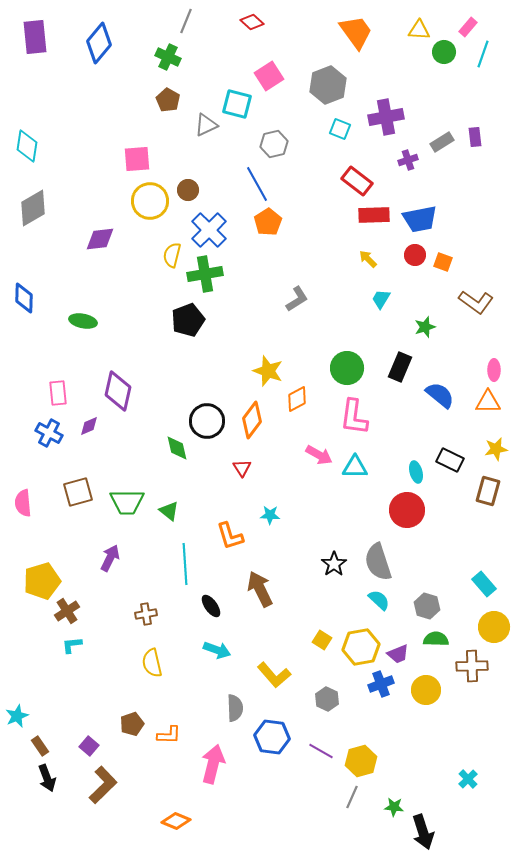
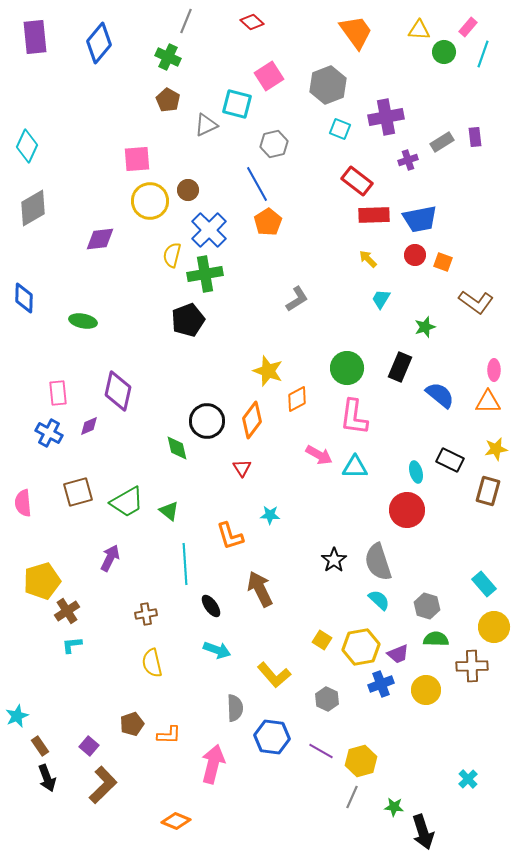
cyan diamond at (27, 146): rotated 16 degrees clockwise
green trapezoid at (127, 502): rotated 30 degrees counterclockwise
black star at (334, 564): moved 4 px up
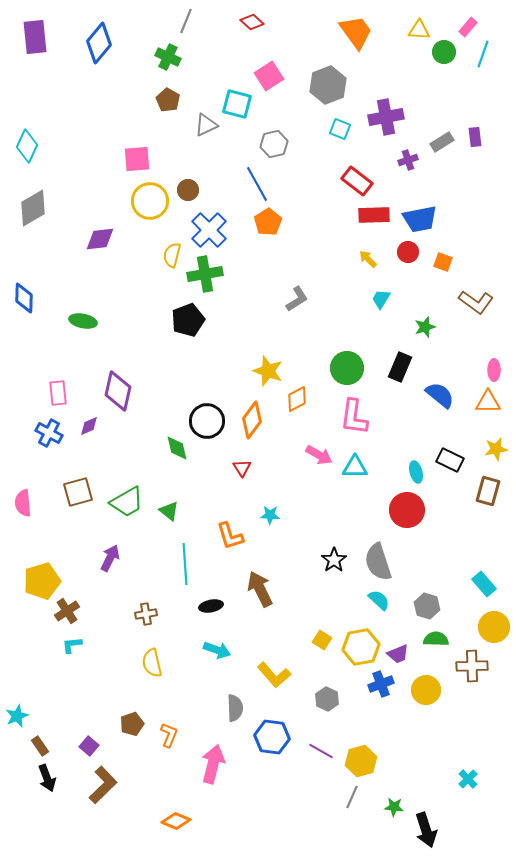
red circle at (415, 255): moved 7 px left, 3 px up
black ellipse at (211, 606): rotated 65 degrees counterclockwise
orange L-shape at (169, 735): rotated 70 degrees counterclockwise
black arrow at (423, 832): moved 3 px right, 2 px up
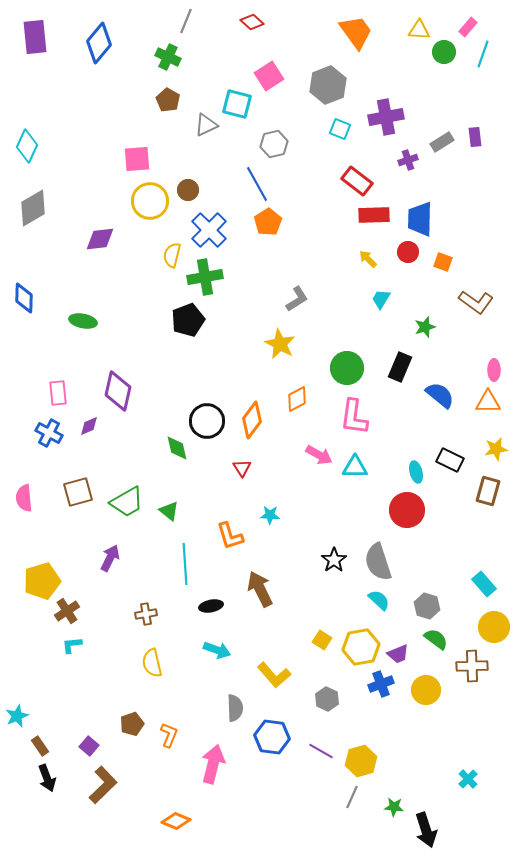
blue trapezoid at (420, 219): rotated 102 degrees clockwise
green cross at (205, 274): moved 3 px down
yellow star at (268, 371): moved 12 px right, 27 px up; rotated 8 degrees clockwise
pink semicircle at (23, 503): moved 1 px right, 5 px up
green semicircle at (436, 639): rotated 35 degrees clockwise
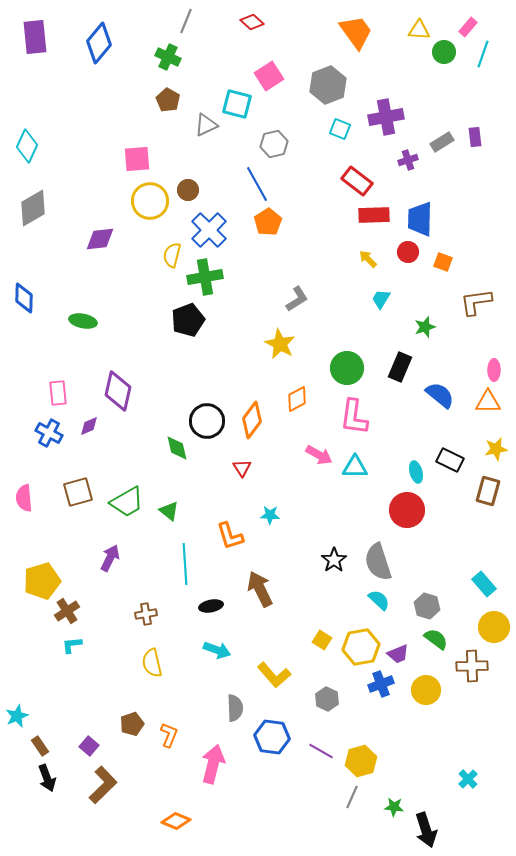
brown L-shape at (476, 302): rotated 136 degrees clockwise
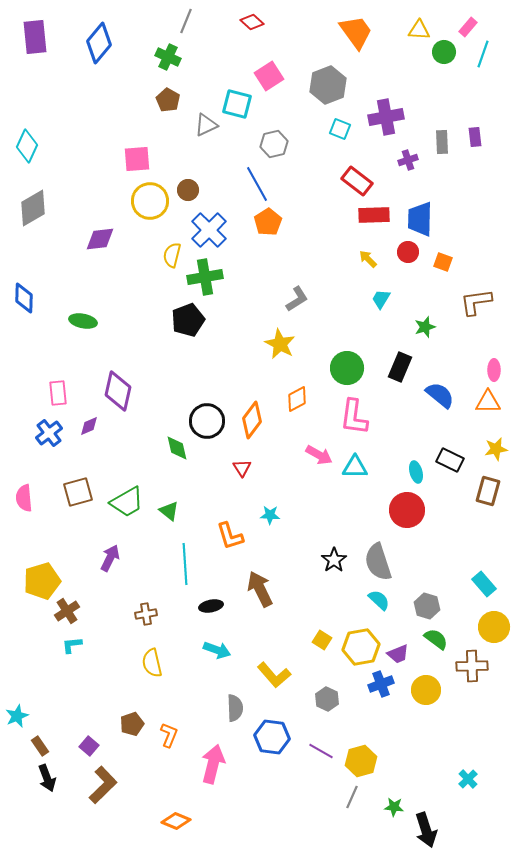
gray rectangle at (442, 142): rotated 60 degrees counterclockwise
blue cross at (49, 433): rotated 24 degrees clockwise
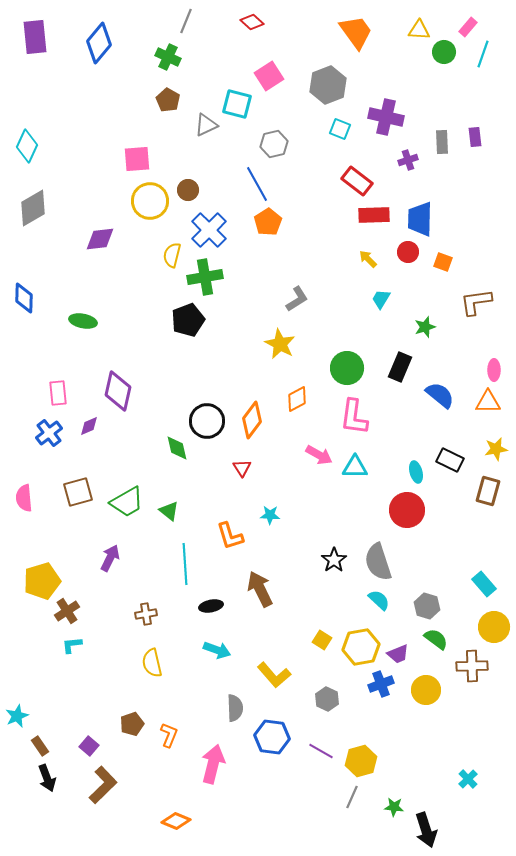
purple cross at (386, 117): rotated 24 degrees clockwise
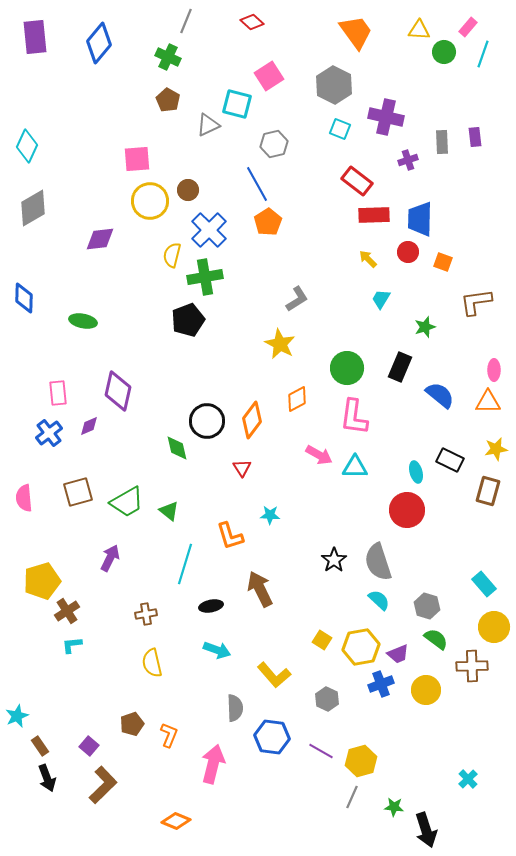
gray hexagon at (328, 85): moved 6 px right; rotated 12 degrees counterclockwise
gray triangle at (206, 125): moved 2 px right
cyan line at (185, 564): rotated 21 degrees clockwise
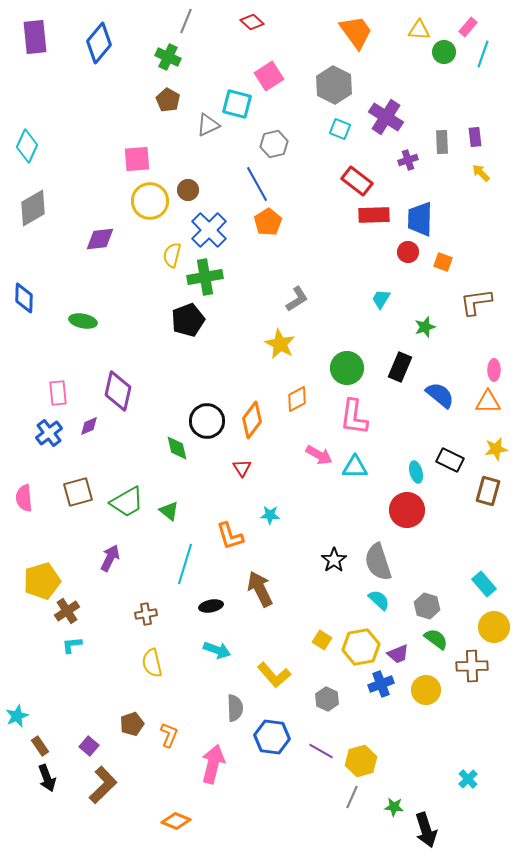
purple cross at (386, 117): rotated 20 degrees clockwise
yellow arrow at (368, 259): moved 113 px right, 86 px up
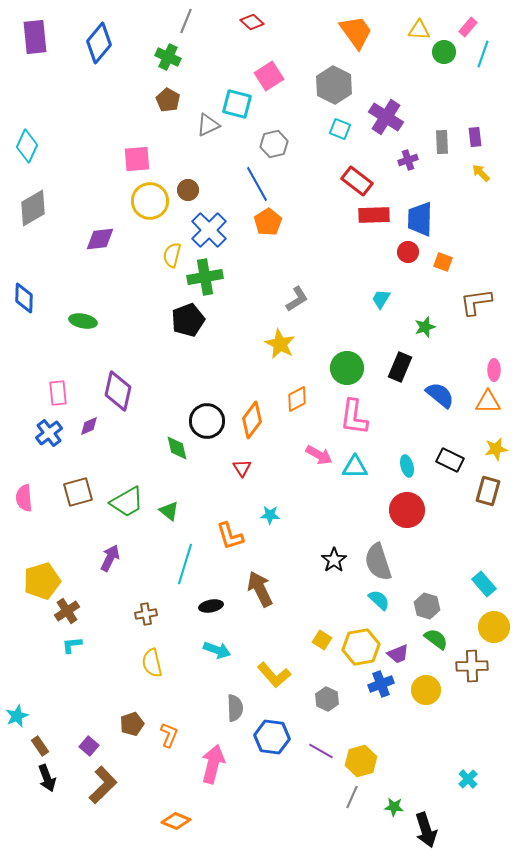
cyan ellipse at (416, 472): moved 9 px left, 6 px up
